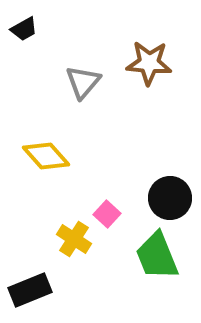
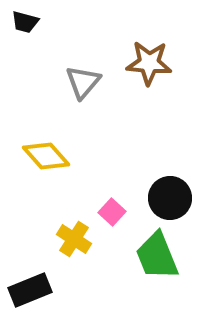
black trapezoid: moved 1 px right, 7 px up; rotated 44 degrees clockwise
pink square: moved 5 px right, 2 px up
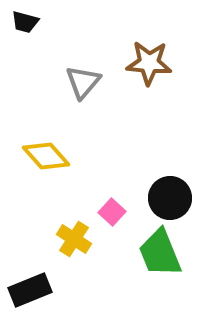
green trapezoid: moved 3 px right, 3 px up
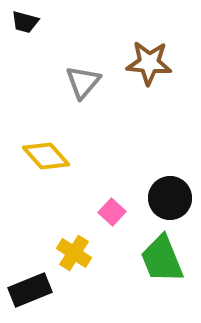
yellow cross: moved 14 px down
green trapezoid: moved 2 px right, 6 px down
